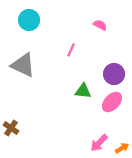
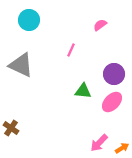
pink semicircle: rotated 64 degrees counterclockwise
gray triangle: moved 2 px left
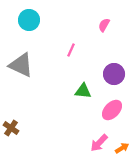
pink semicircle: moved 4 px right; rotated 24 degrees counterclockwise
pink ellipse: moved 8 px down
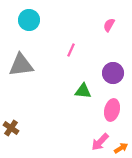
pink semicircle: moved 5 px right
gray triangle: rotated 32 degrees counterclockwise
purple circle: moved 1 px left, 1 px up
pink ellipse: rotated 30 degrees counterclockwise
pink arrow: moved 1 px right, 1 px up
orange arrow: moved 1 px left
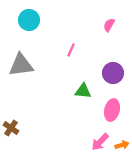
orange arrow: moved 1 px right, 3 px up; rotated 16 degrees clockwise
